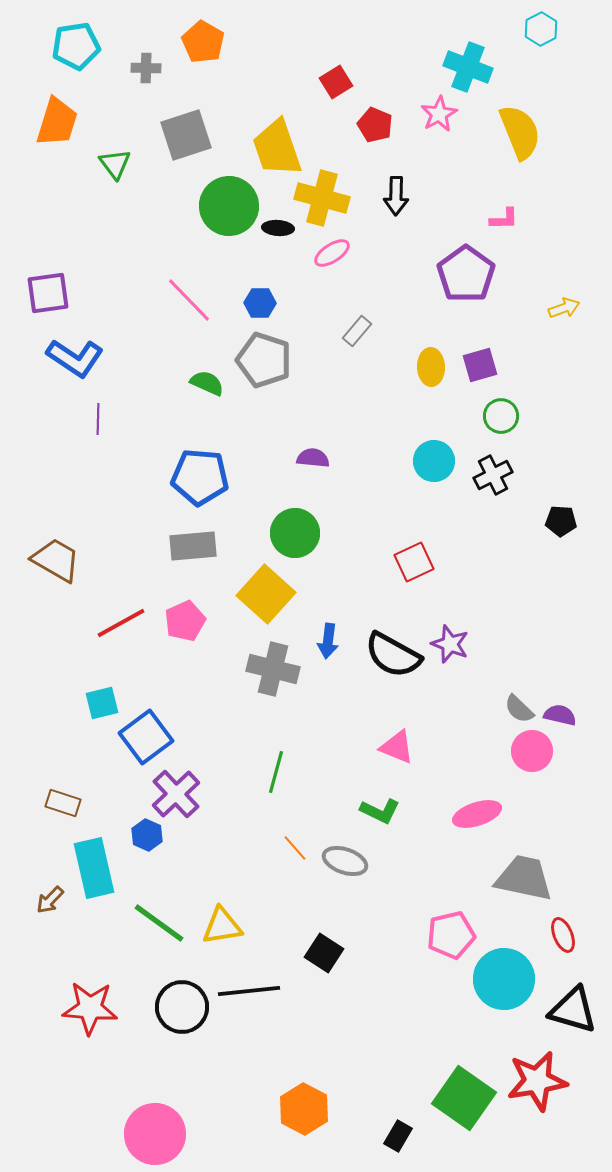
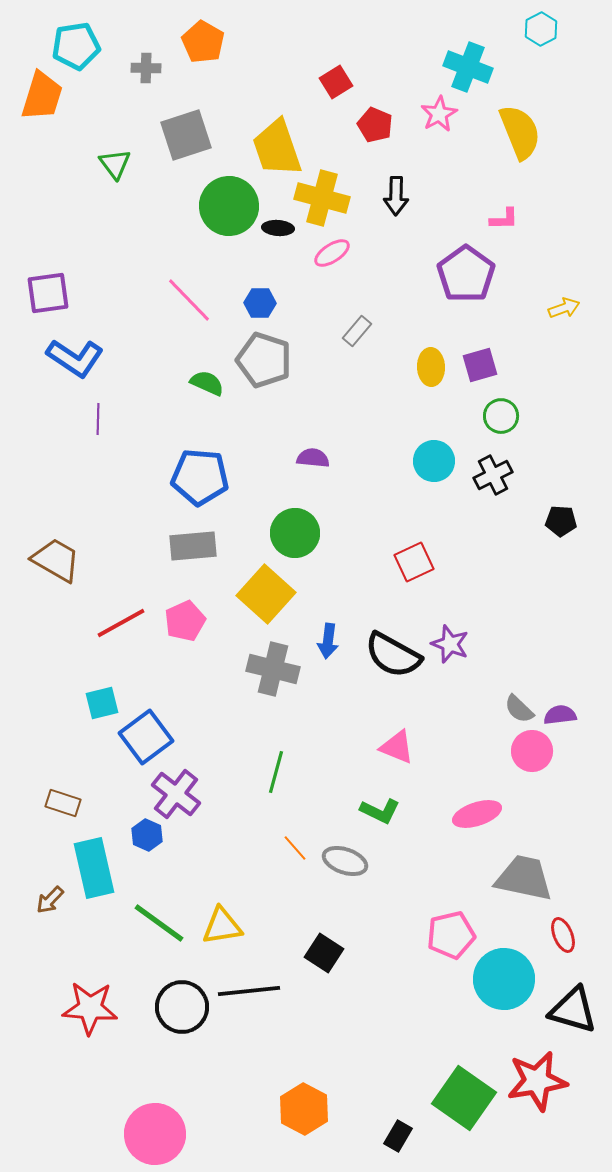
orange trapezoid at (57, 122): moved 15 px left, 26 px up
purple semicircle at (560, 715): rotated 20 degrees counterclockwise
purple cross at (176, 794): rotated 9 degrees counterclockwise
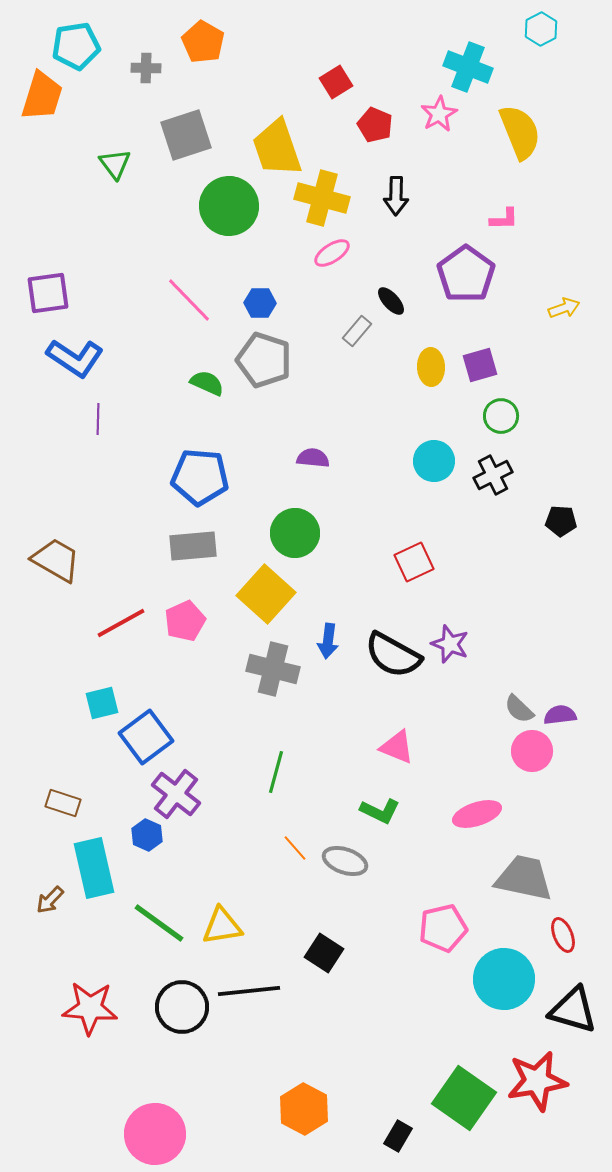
black ellipse at (278, 228): moved 113 px right, 73 px down; rotated 44 degrees clockwise
pink pentagon at (451, 935): moved 8 px left, 7 px up
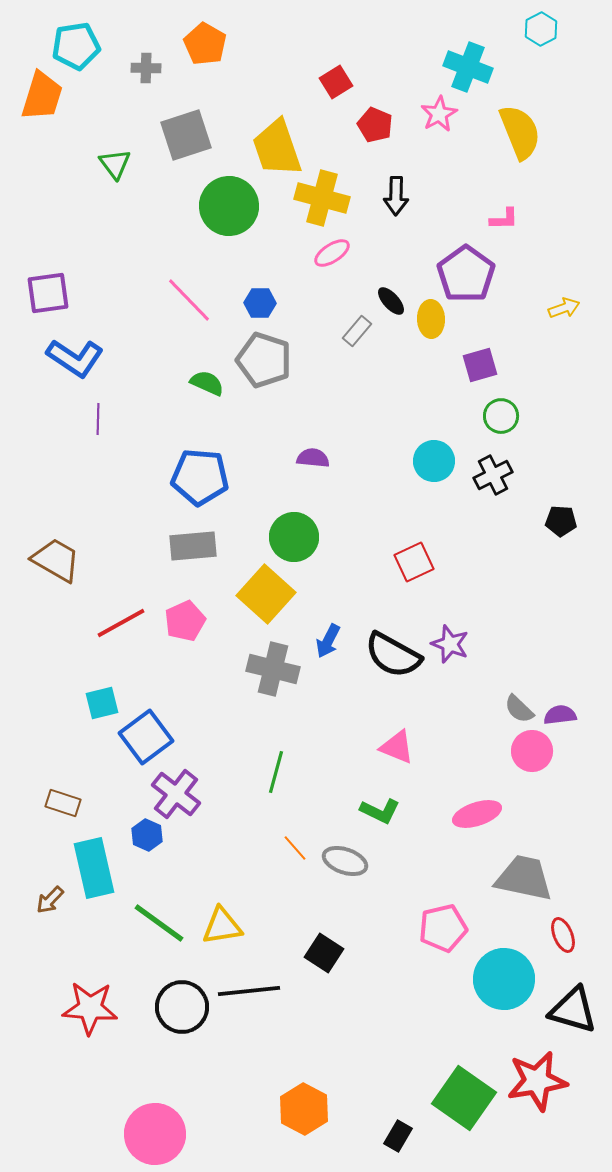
orange pentagon at (203, 42): moved 2 px right, 2 px down
yellow ellipse at (431, 367): moved 48 px up
green circle at (295, 533): moved 1 px left, 4 px down
blue arrow at (328, 641): rotated 20 degrees clockwise
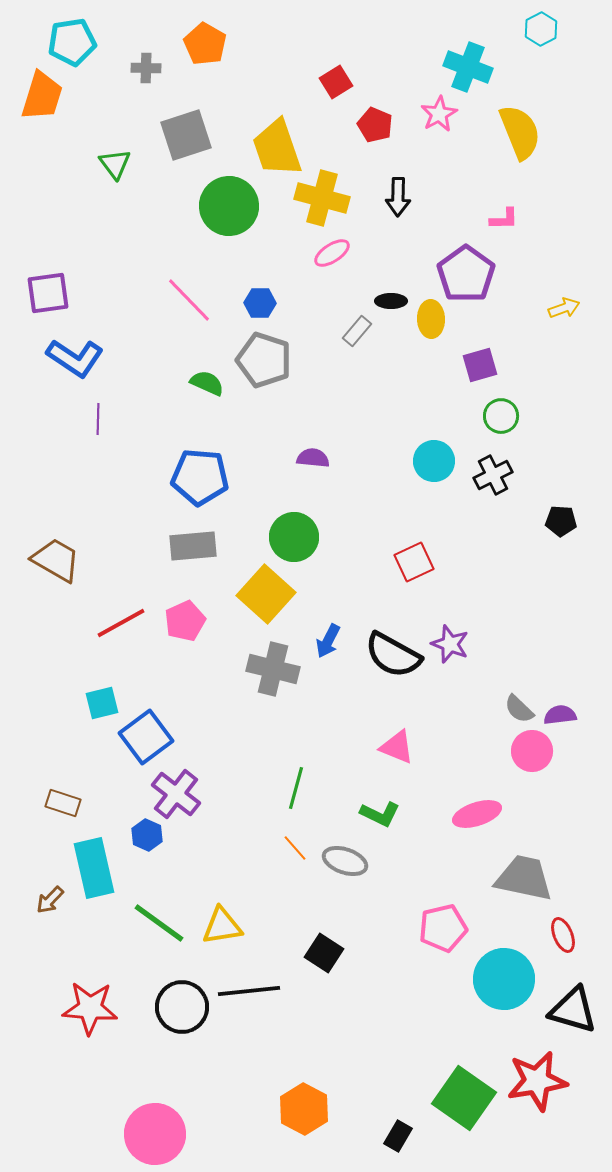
cyan pentagon at (76, 46): moved 4 px left, 4 px up
black arrow at (396, 196): moved 2 px right, 1 px down
black ellipse at (391, 301): rotated 48 degrees counterclockwise
green line at (276, 772): moved 20 px right, 16 px down
green L-shape at (380, 811): moved 3 px down
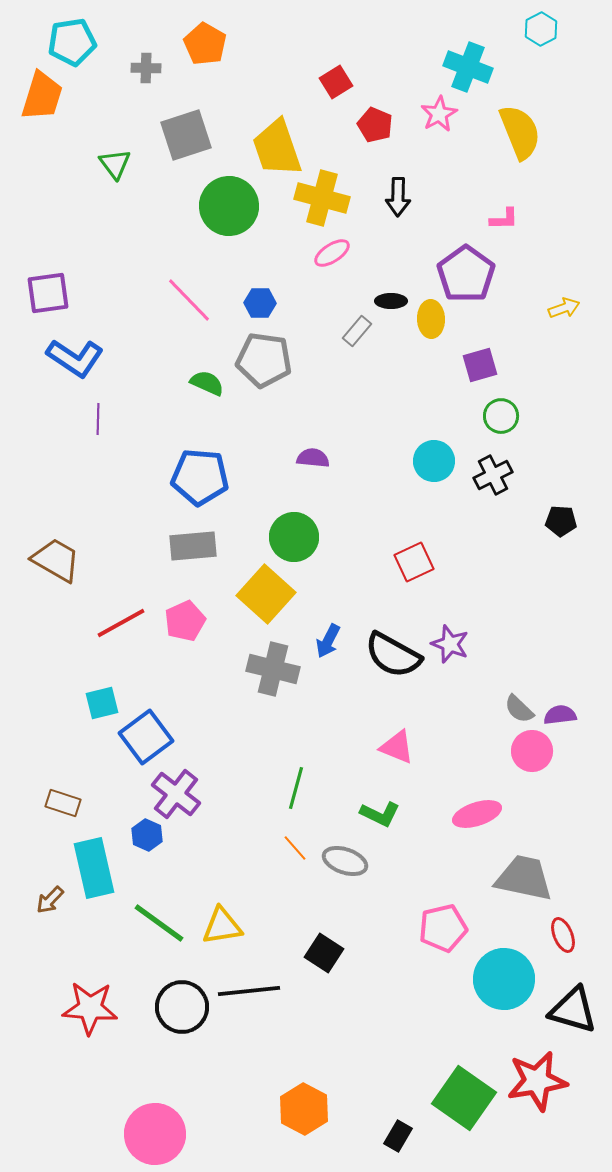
gray pentagon at (264, 360): rotated 10 degrees counterclockwise
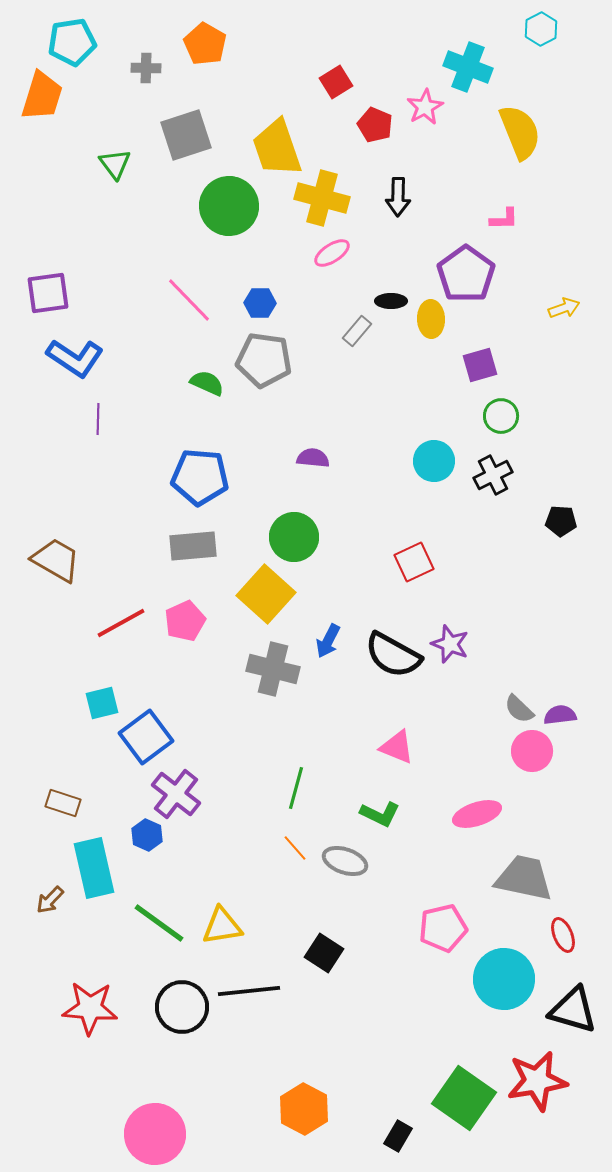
pink star at (439, 114): moved 14 px left, 7 px up
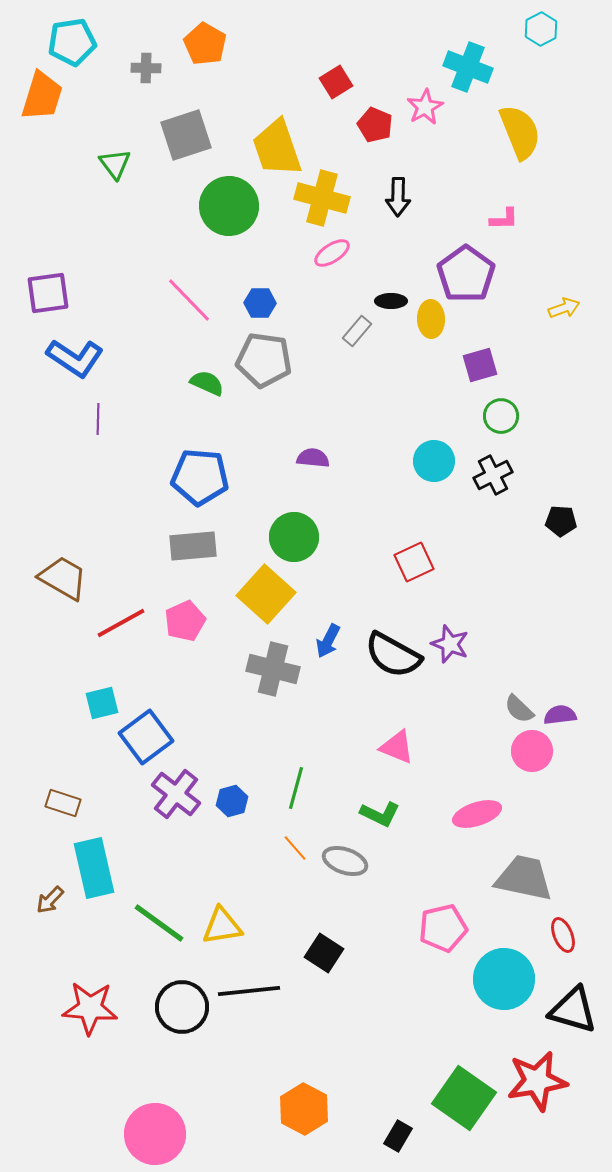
brown trapezoid at (56, 560): moved 7 px right, 18 px down
blue hexagon at (147, 835): moved 85 px right, 34 px up; rotated 20 degrees clockwise
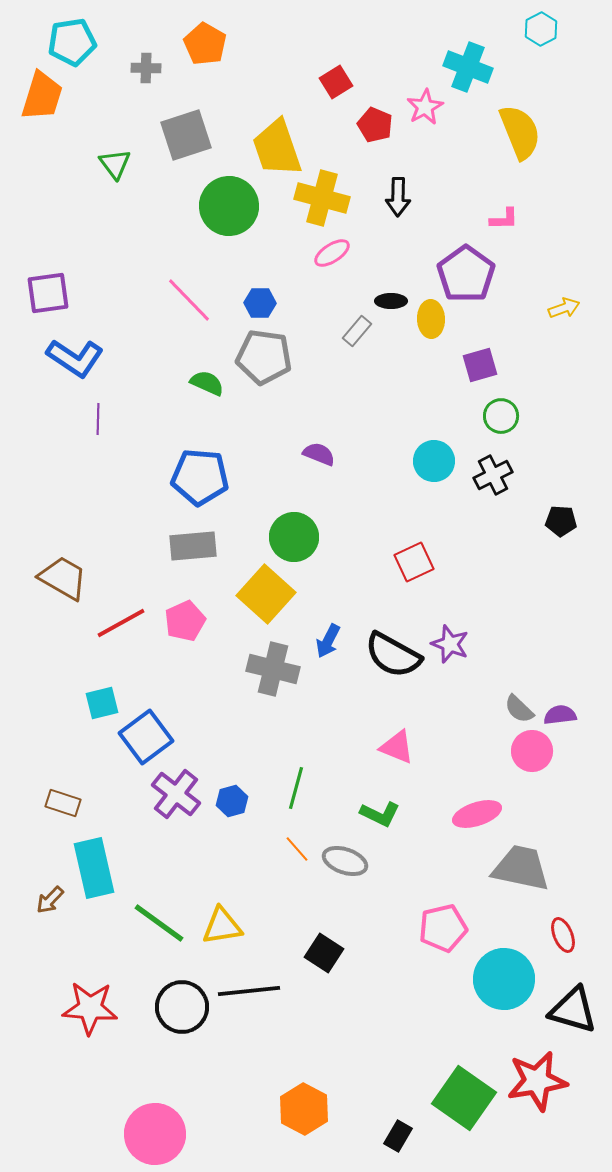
gray pentagon at (264, 360): moved 3 px up
purple semicircle at (313, 458): moved 6 px right, 4 px up; rotated 16 degrees clockwise
orange line at (295, 848): moved 2 px right, 1 px down
gray trapezoid at (524, 878): moved 3 px left, 10 px up
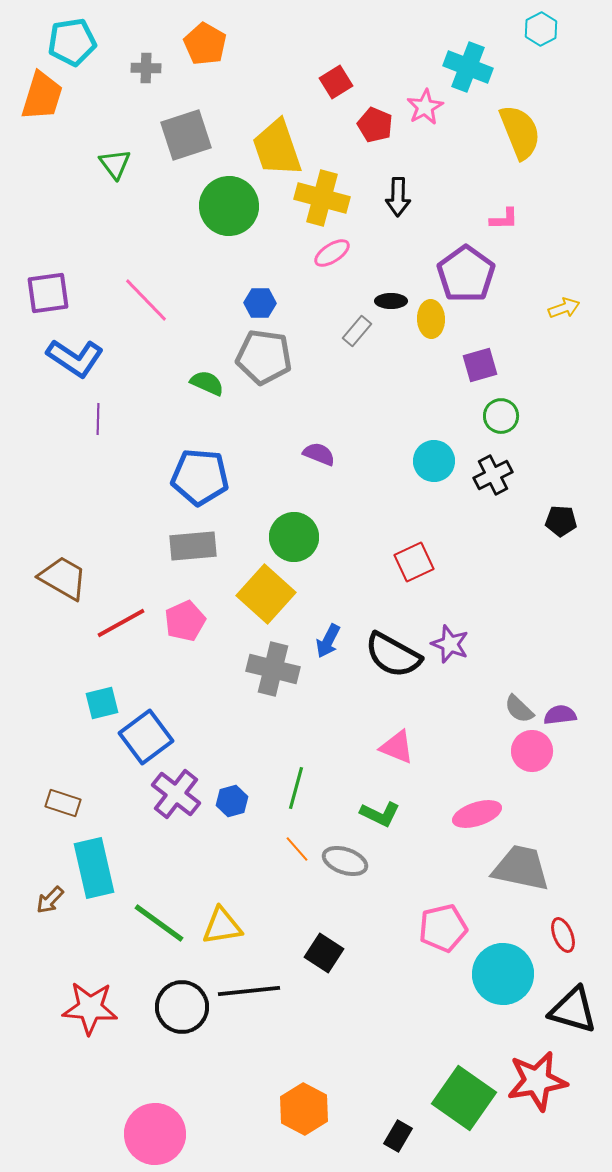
pink line at (189, 300): moved 43 px left
cyan circle at (504, 979): moved 1 px left, 5 px up
